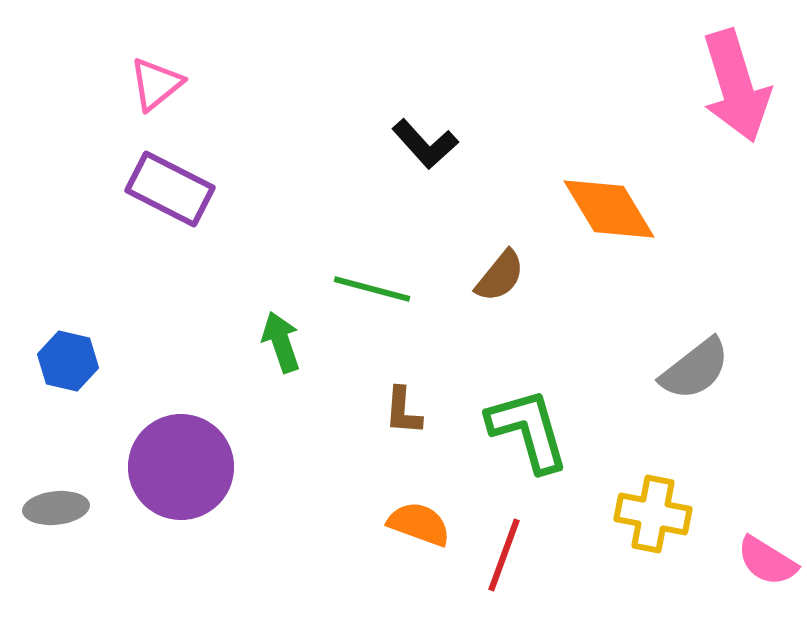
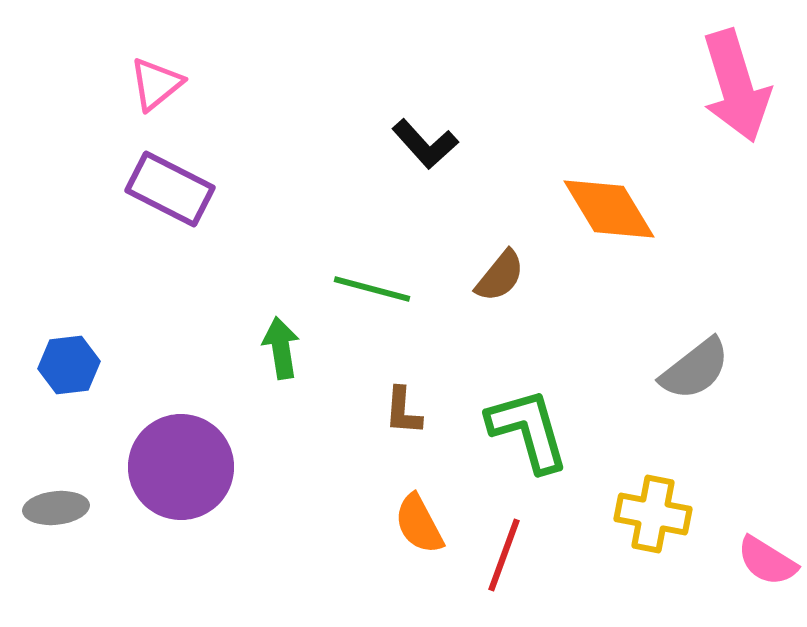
green arrow: moved 6 px down; rotated 10 degrees clockwise
blue hexagon: moved 1 px right, 4 px down; rotated 20 degrees counterclockwise
orange semicircle: rotated 138 degrees counterclockwise
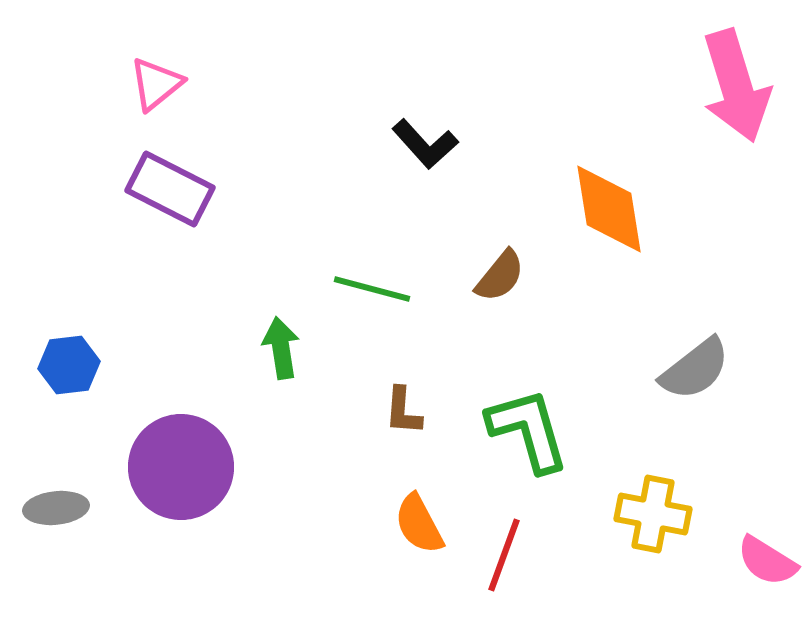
orange diamond: rotated 22 degrees clockwise
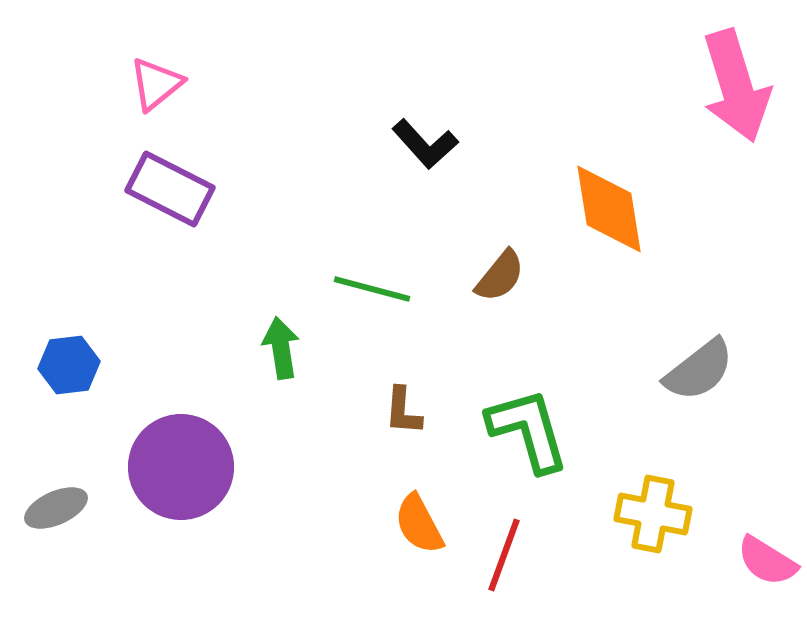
gray semicircle: moved 4 px right, 1 px down
gray ellipse: rotated 18 degrees counterclockwise
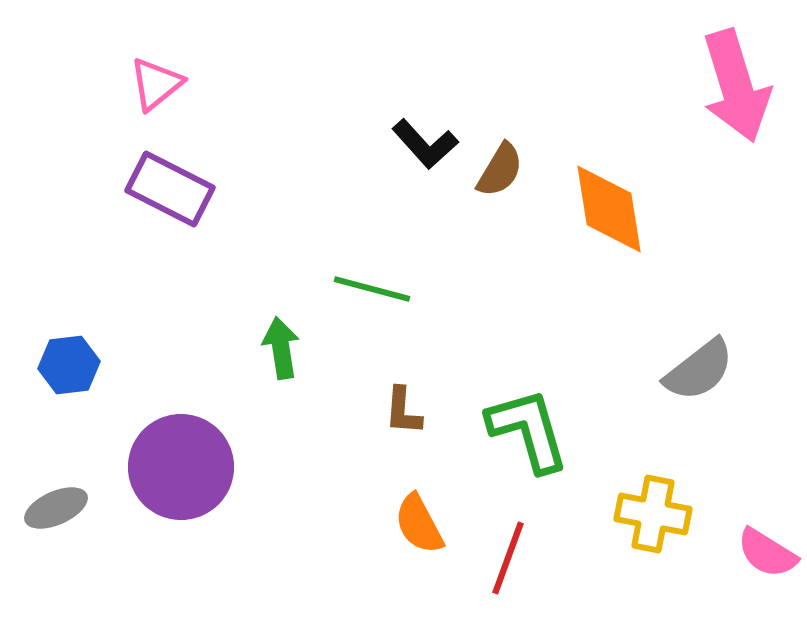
brown semicircle: moved 106 px up; rotated 8 degrees counterclockwise
red line: moved 4 px right, 3 px down
pink semicircle: moved 8 px up
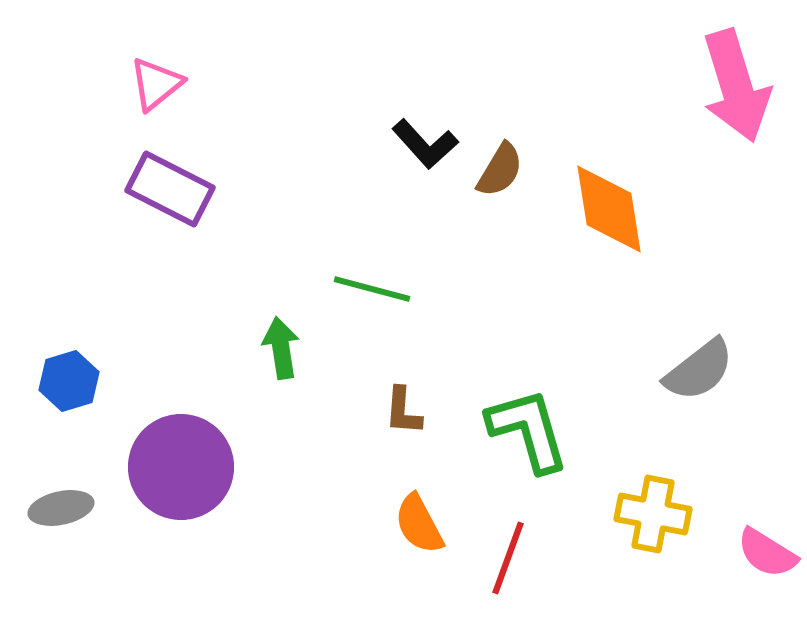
blue hexagon: moved 16 px down; rotated 10 degrees counterclockwise
gray ellipse: moved 5 px right; rotated 12 degrees clockwise
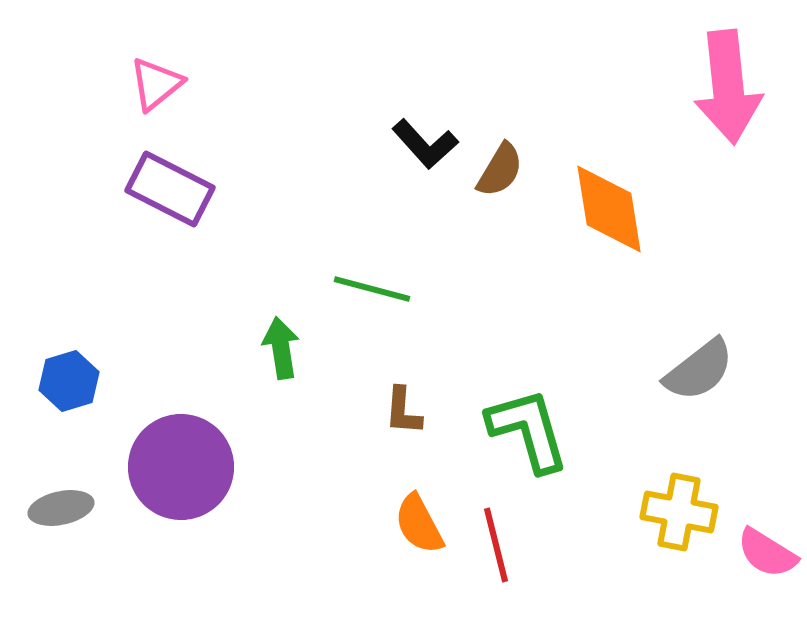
pink arrow: moved 8 px left, 1 px down; rotated 11 degrees clockwise
yellow cross: moved 26 px right, 2 px up
red line: moved 12 px left, 13 px up; rotated 34 degrees counterclockwise
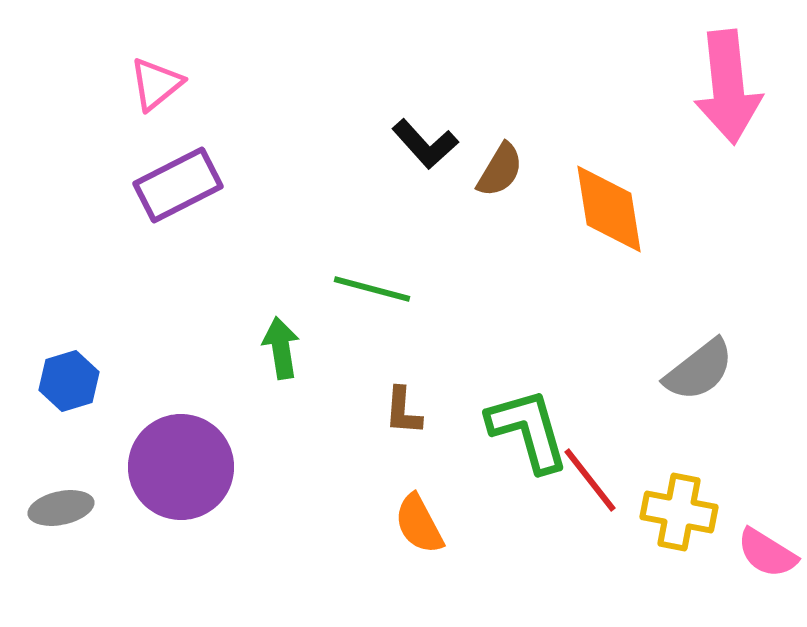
purple rectangle: moved 8 px right, 4 px up; rotated 54 degrees counterclockwise
red line: moved 94 px right, 65 px up; rotated 24 degrees counterclockwise
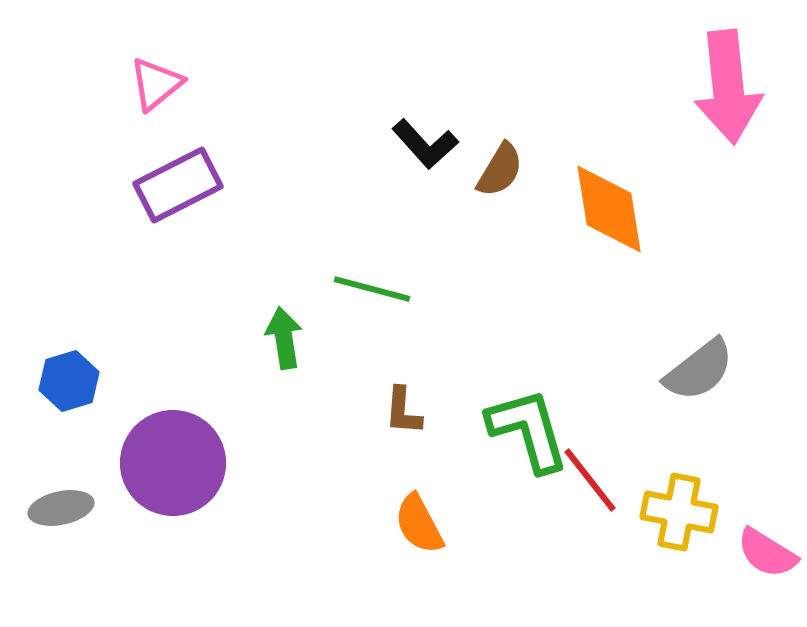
green arrow: moved 3 px right, 10 px up
purple circle: moved 8 px left, 4 px up
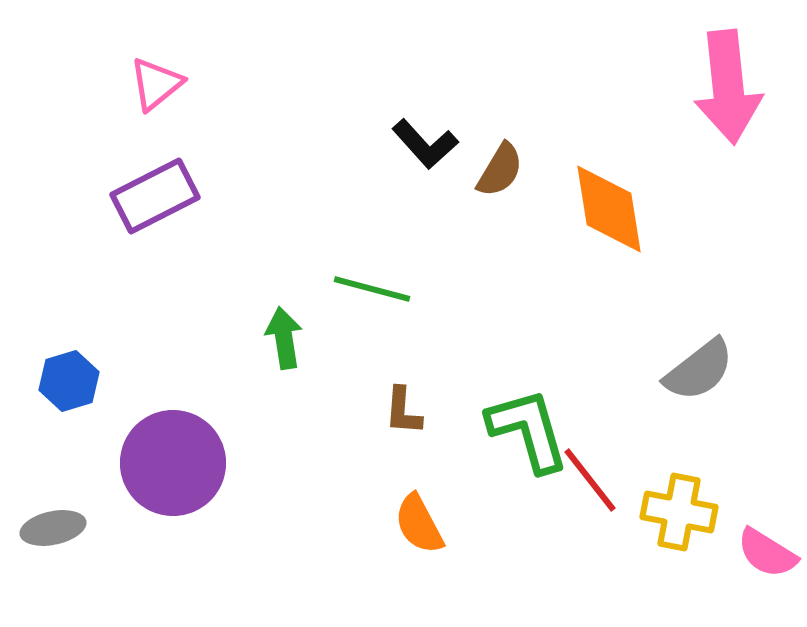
purple rectangle: moved 23 px left, 11 px down
gray ellipse: moved 8 px left, 20 px down
